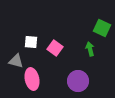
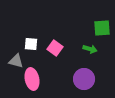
green square: rotated 30 degrees counterclockwise
white square: moved 2 px down
green arrow: rotated 120 degrees clockwise
purple circle: moved 6 px right, 2 px up
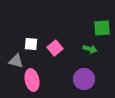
pink square: rotated 14 degrees clockwise
pink ellipse: moved 1 px down
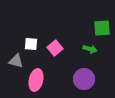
pink ellipse: moved 4 px right; rotated 25 degrees clockwise
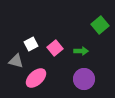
green square: moved 2 px left, 3 px up; rotated 36 degrees counterclockwise
white square: rotated 32 degrees counterclockwise
green arrow: moved 9 px left, 2 px down; rotated 16 degrees counterclockwise
pink ellipse: moved 2 px up; rotated 35 degrees clockwise
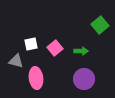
white square: rotated 16 degrees clockwise
pink ellipse: rotated 55 degrees counterclockwise
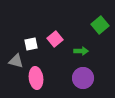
pink square: moved 9 px up
purple circle: moved 1 px left, 1 px up
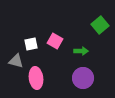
pink square: moved 2 px down; rotated 21 degrees counterclockwise
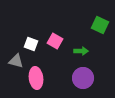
green square: rotated 24 degrees counterclockwise
white square: rotated 32 degrees clockwise
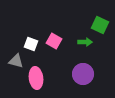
pink square: moved 1 px left
green arrow: moved 4 px right, 9 px up
purple circle: moved 4 px up
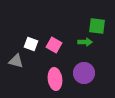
green square: moved 3 px left, 1 px down; rotated 18 degrees counterclockwise
pink square: moved 4 px down
purple circle: moved 1 px right, 1 px up
pink ellipse: moved 19 px right, 1 px down
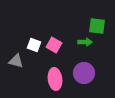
white square: moved 3 px right, 1 px down
